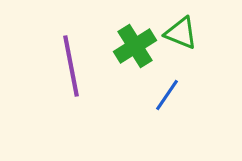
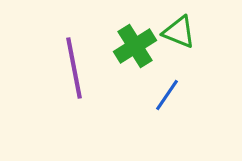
green triangle: moved 2 px left, 1 px up
purple line: moved 3 px right, 2 px down
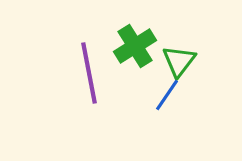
green triangle: moved 29 px down; rotated 45 degrees clockwise
purple line: moved 15 px right, 5 px down
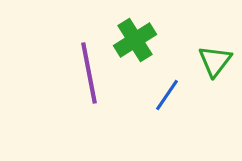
green cross: moved 6 px up
green triangle: moved 36 px right
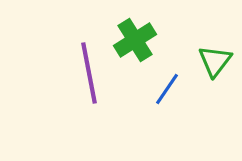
blue line: moved 6 px up
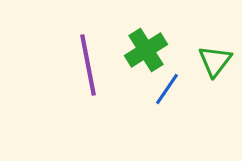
green cross: moved 11 px right, 10 px down
purple line: moved 1 px left, 8 px up
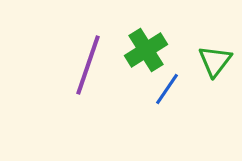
purple line: rotated 30 degrees clockwise
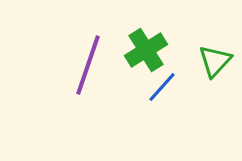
green triangle: rotated 6 degrees clockwise
blue line: moved 5 px left, 2 px up; rotated 8 degrees clockwise
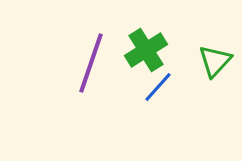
purple line: moved 3 px right, 2 px up
blue line: moved 4 px left
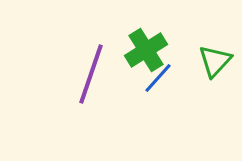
purple line: moved 11 px down
blue line: moved 9 px up
